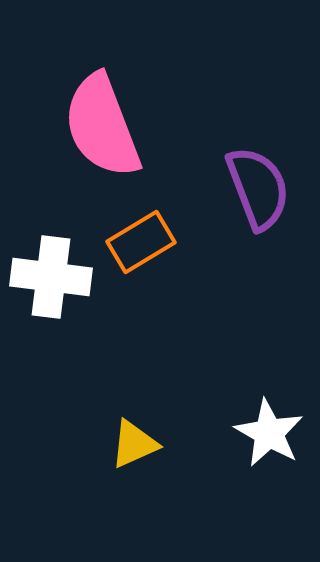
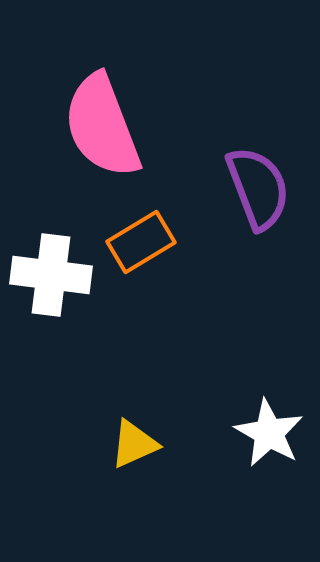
white cross: moved 2 px up
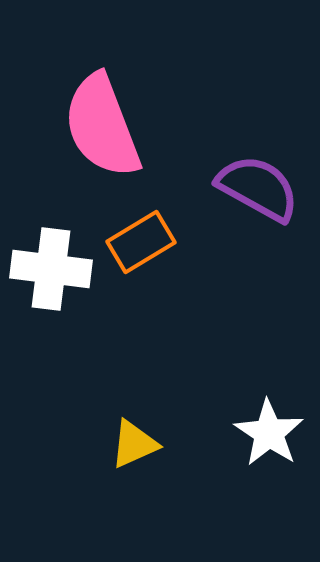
purple semicircle: rotated 40 degrees counterclockwise
white cross: moved 6 px up
white star: rotated 4 degrees clockwise
